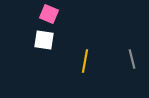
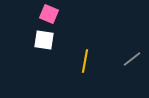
gray line: rotated 66 degrees clockwise
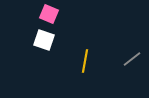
white square: rotated 10 degrees clockwise
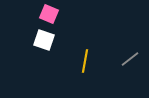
gray line: moved 2 px left
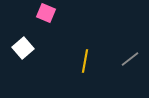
pink square: moved 3 px left, 1 px up
white square: moved 21 px left, 8 px down; rotated 30 degrees clockwise
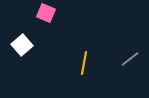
white square: moved 1 px left, 3 px up
yellow line: moved 1 px left, 2 px down
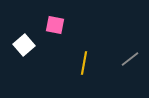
pink square: moved 9 px right, 12 px down; rotated 12 degrees counterclockwise
white square: moved 2 px right
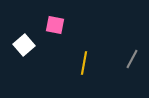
gray line: moved 2 px right; rotated 24 degrees counterclockwise
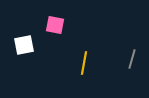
white square: rotated 30 degrees clockwise
gray line: rotated 12 degrees counterclockwise
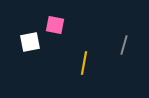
white square: moved 6 px right, 3 px up
gray line: moved 8 px left, 14 px up
